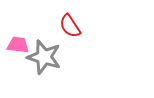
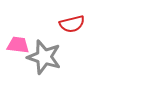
red semicircle: moved 2 px right, 2 px up; rotated 70 degrees counterclockwise
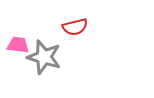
red semicircle: moved 3 px right, 3 px down
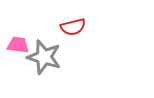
red semicircle: moved 2 px left
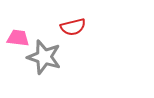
pink trapezoid: moved 7 px up
